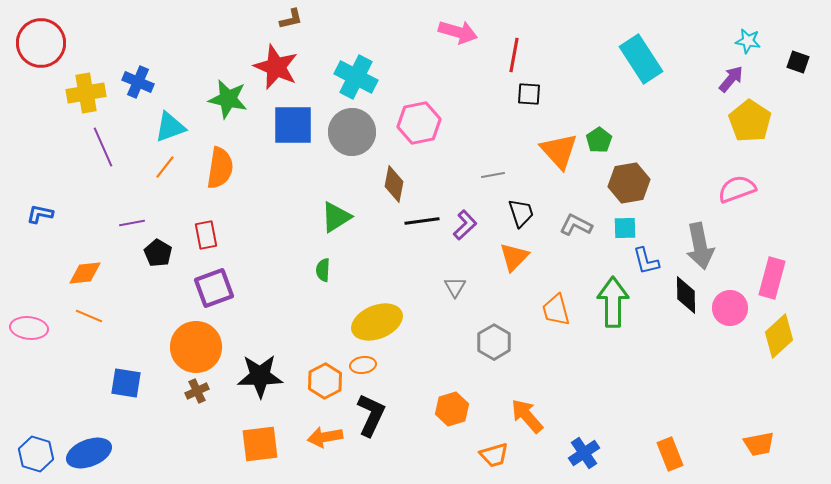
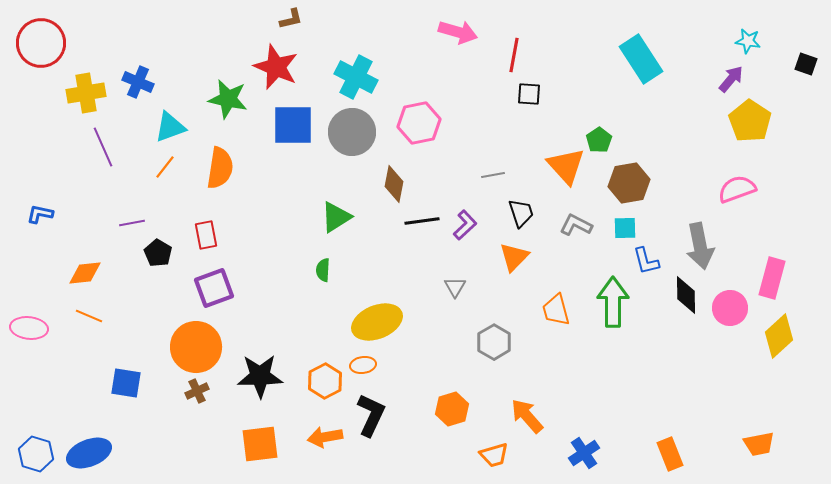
black square at (798, 62): moved 8 px right, 2 px down
orange triangle at (559, 151): moved 7 px right, 15 px down
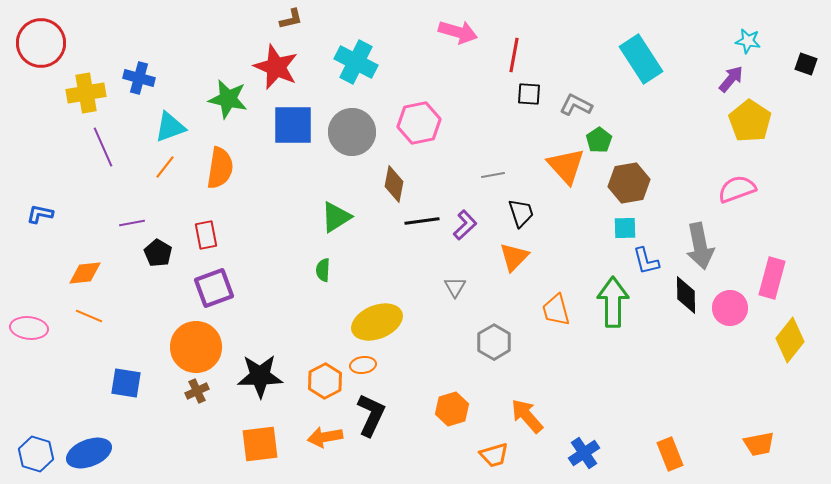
cyan cross at (356, 77): moved 15 px up
blue cross at (138, 82): moved 1 px right, 4 px up; rotated 8 degrees counterclockwise
gray L-shape at (576, 225): moved 120 px up
yellow diamond at (779, 336): moved 11 px right, 4 px down; rotated 9 degrees counterclockwise
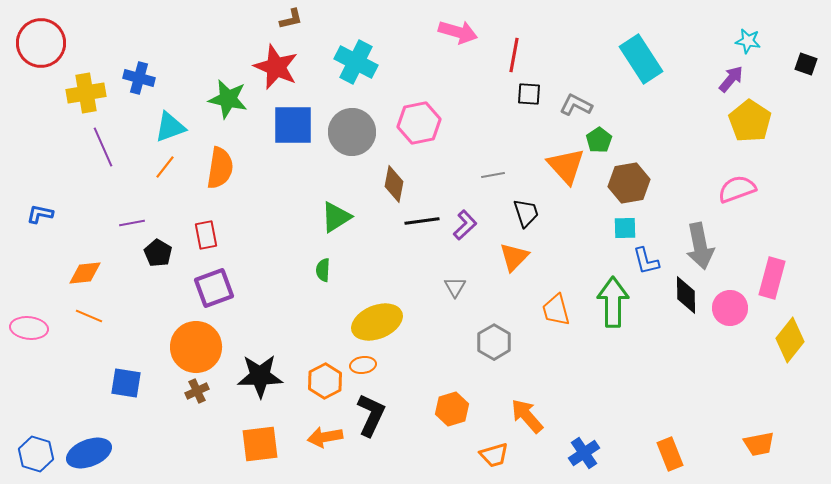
black trapezoid at (521, 213): moved 5 px right
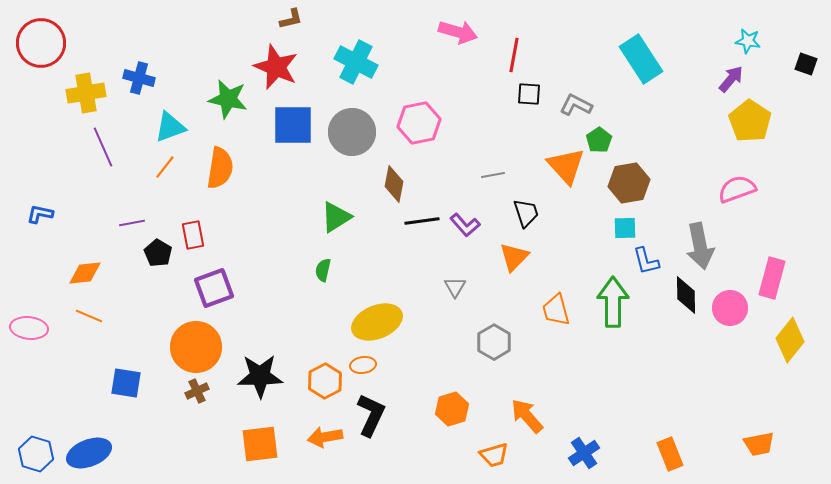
purple L-shape at (465, 225): rotated 92 degrees clockwise
red rectangle at (206, 235): moved 13 px left
green semicircle at (323, 270): rotated 10 degrees clockwise
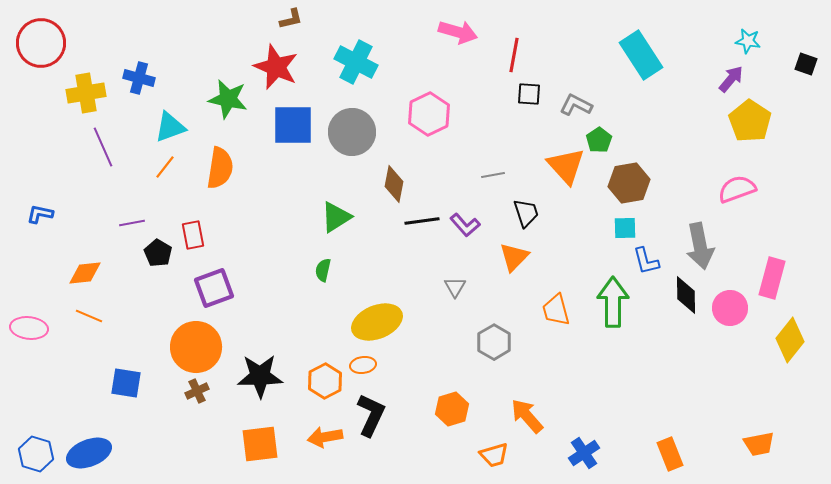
cyan rectangle at (641, 59): moved 4 px up
pink hexagon at (419, 123): moved 10 px right, 9 px up; rotated 15 degrees counterclockwise
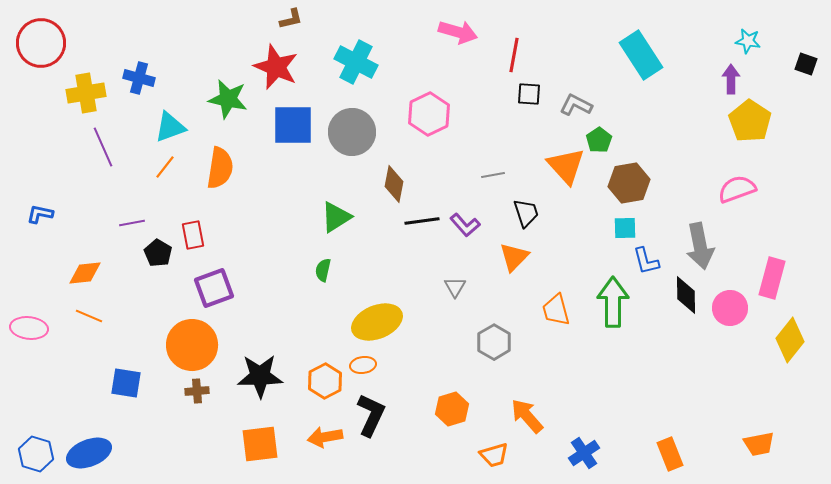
purple arrow at (731, 79): rotated 40 degrees counterclockwise
orange circle at (196, 347): moved 4 px left, 2 px up
brown cross at (197, 391): rotated 20 degrees clockwise
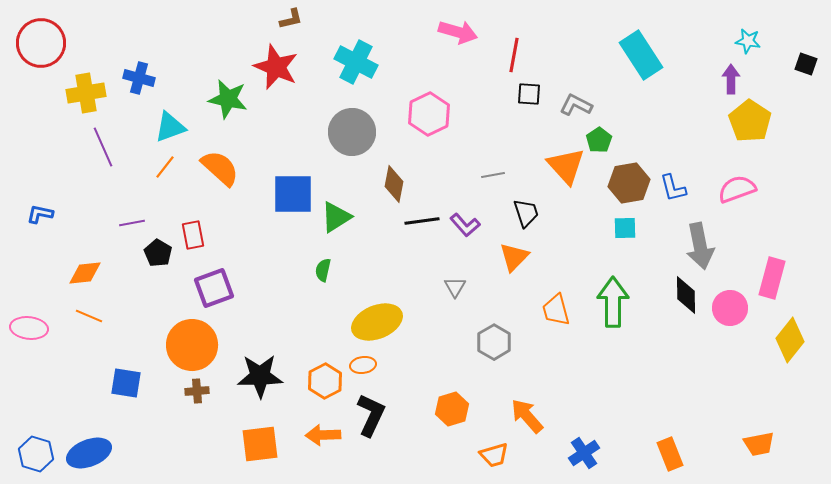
blue square at (293, 125): moved 69 px down
orange semicircle at (220, 168): rotated 57 degrees counterclockwise
blue L-shape at (646, 261): moved 27 px right, 73 px up
orange arrow at (325, 437): moved 2 px left, 2 px up; rotated 8 degrees clockwise
